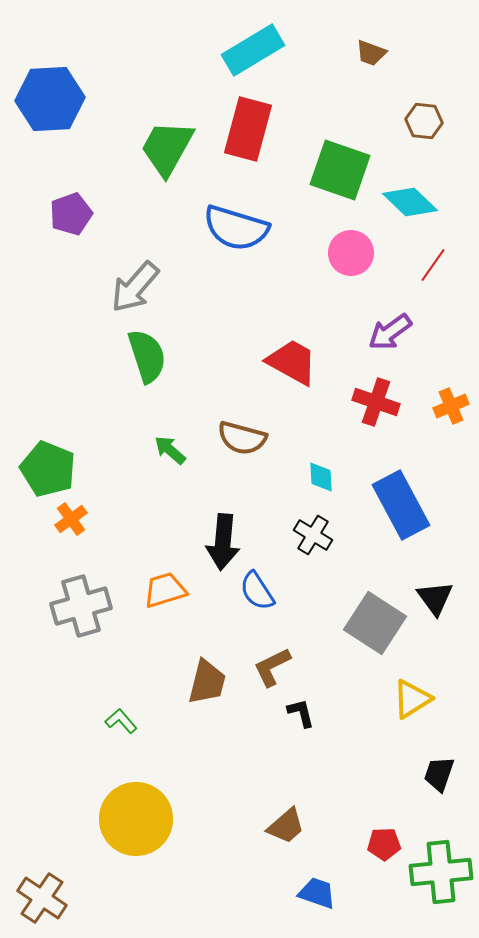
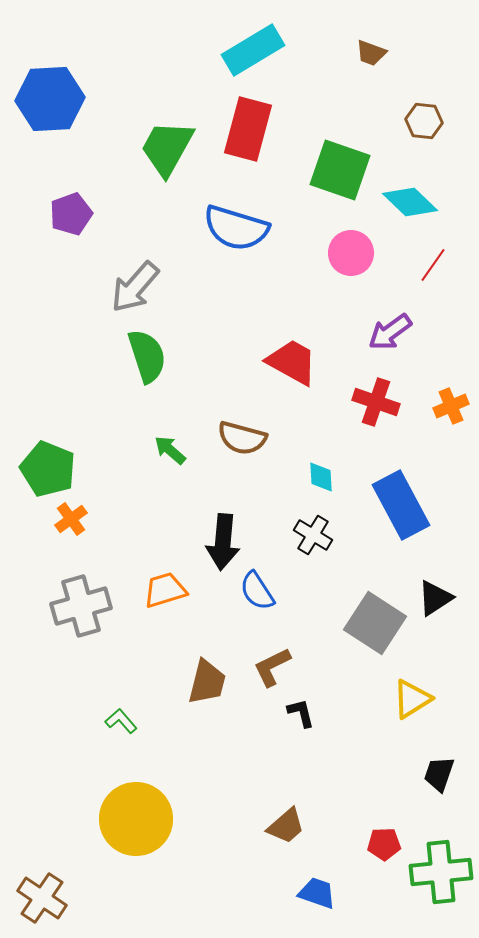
black triangle at (435, 598): rotated 33 degrees clockwise
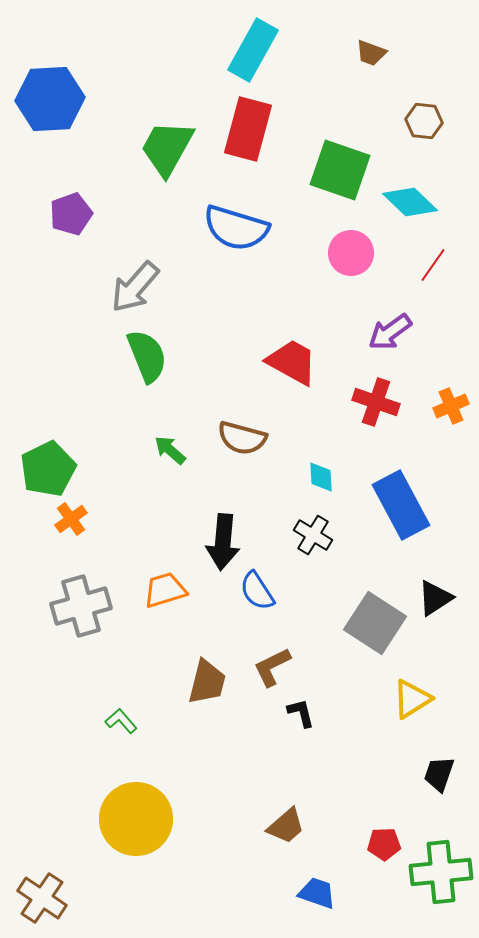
cyan rectangle at (253, 50): rotated 30 degrees counterclockwise
green semicircle at (147, 356): rotated 4 degrees counterclockwise
green pentagon at (48, 469): rotated 24 degrees clockwise
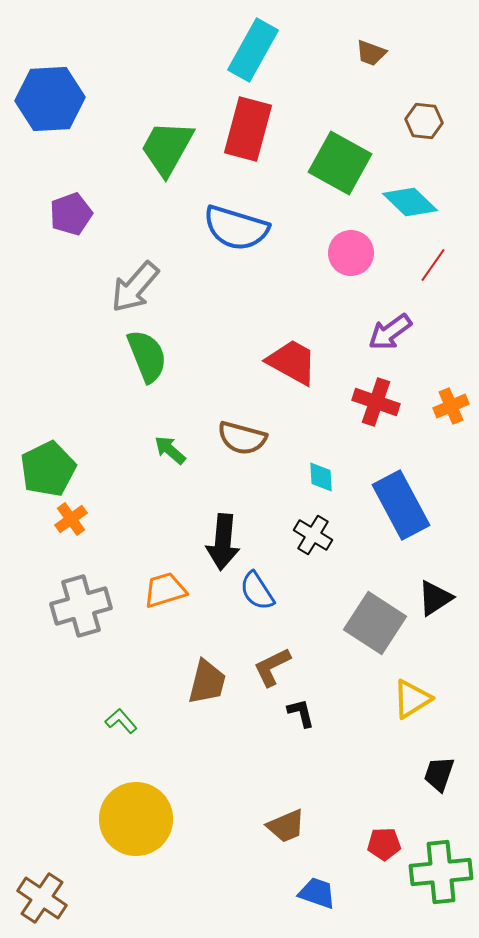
green square at (340, 170): moved 7 px up; rotated 10 degrees clockwise
brown trapezoid at (286, 826): rotated 18 degrees clockwise
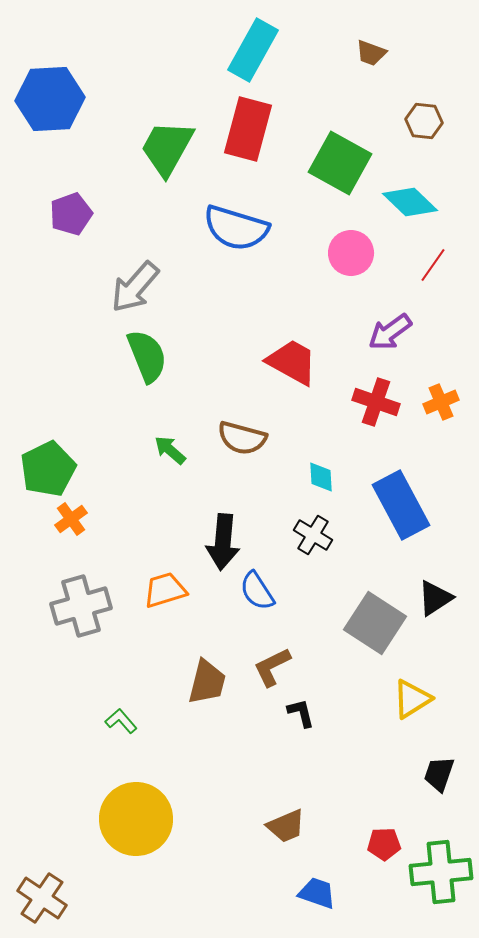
orange cross at (451, 406): moved 10 px left, 4 px up
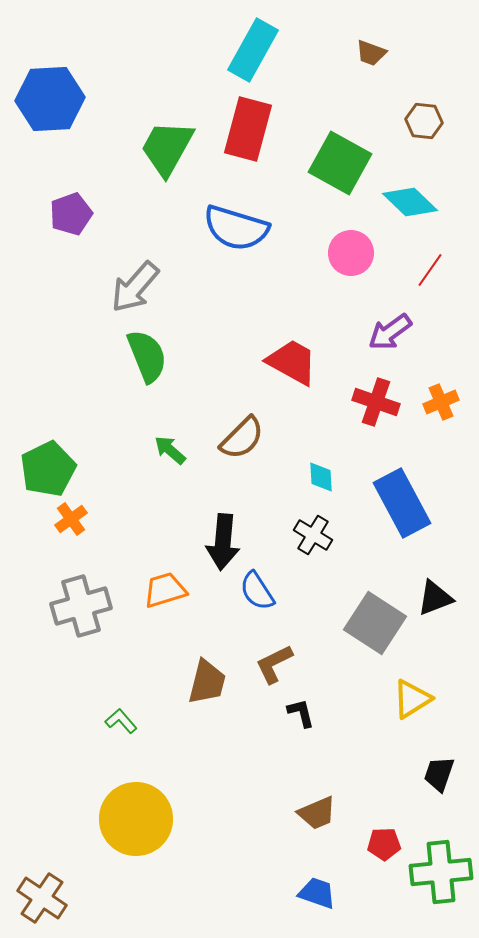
red line at (433, 265): moved 3 px left, 5 px down
brown semicircle at (242, 438): rotated 60 degrees counterclockwise
blue rectangle at (401, 505): moved 1 px right, 2 px up
black triangle at (435, 598): rotated 12 degrees clockwise
brown L-shape at (272, 667): moved 2 px right, 3 px up
brown trapezoid at (286, 826): moved 31 px right, 13 px up
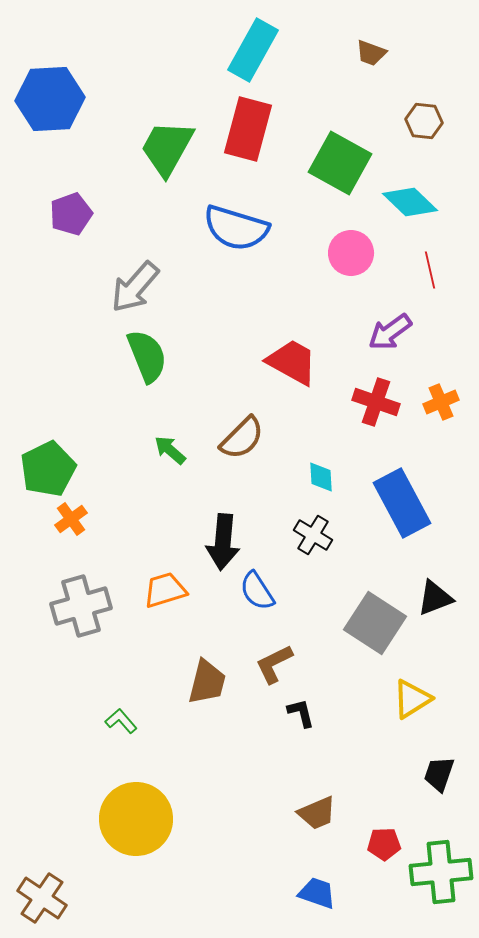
red line at (430, 270): rotated 48 degrees counterclockwise
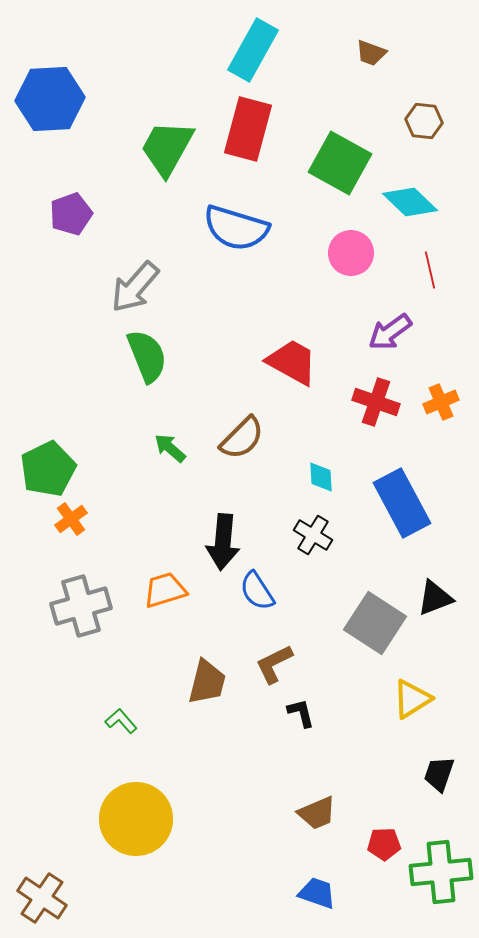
green arrow at (170, 450): moved 2 px up
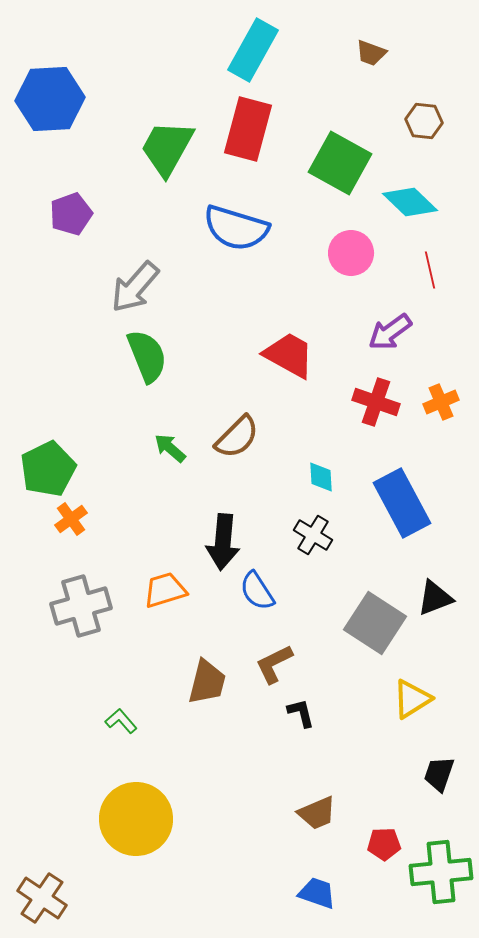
red trapezoid at (292, 362): moved 3 px left, 7 px up
brown semicircle at (242, 438): moved 5 px left, 1 px up
